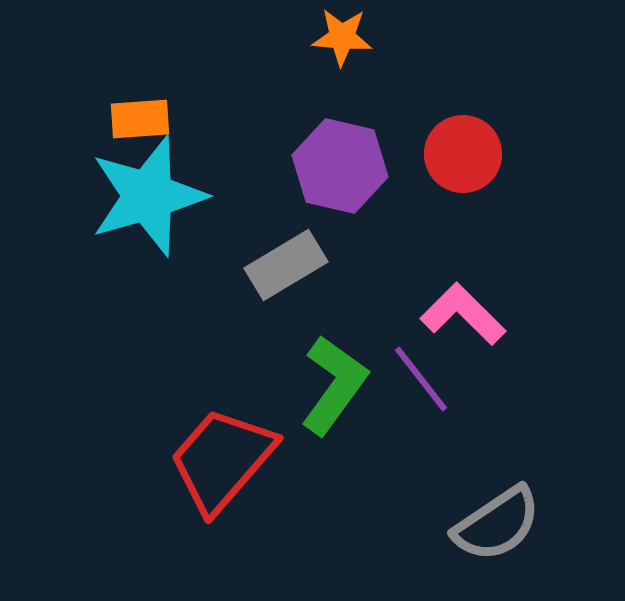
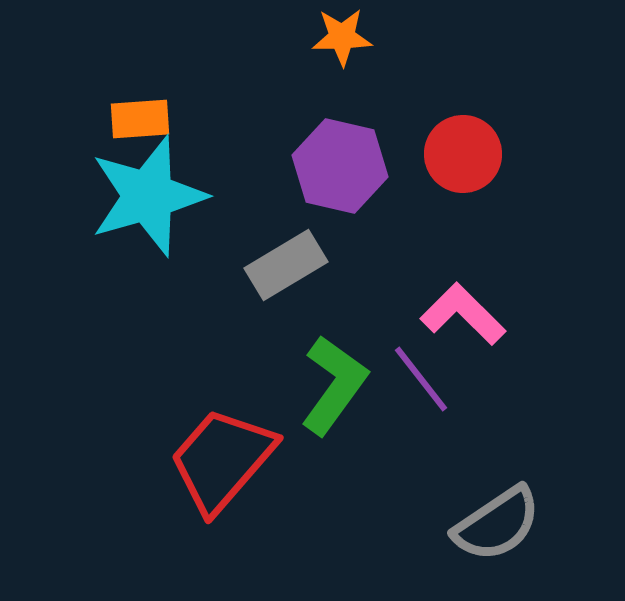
orange star: rotated 6 degrees counterclockwise
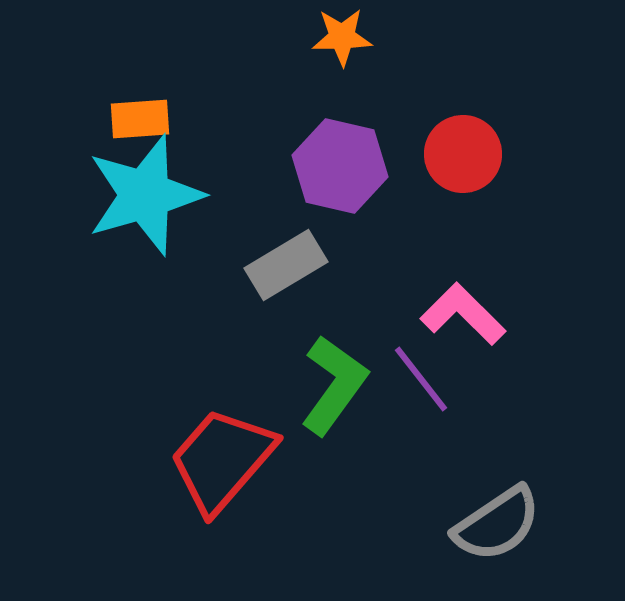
cyan star: moved 3 px left, 1 px up
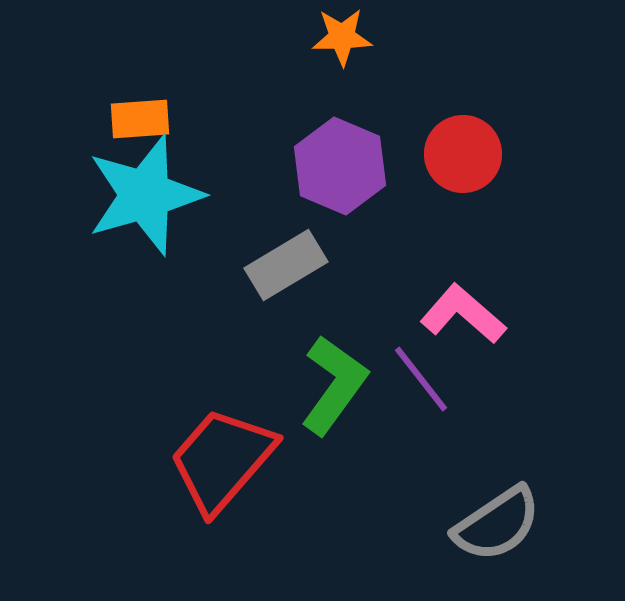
purple hexagon: rotated 10 degrees clockwise
pink L-shape: rotated 4 degrees counterclockwise
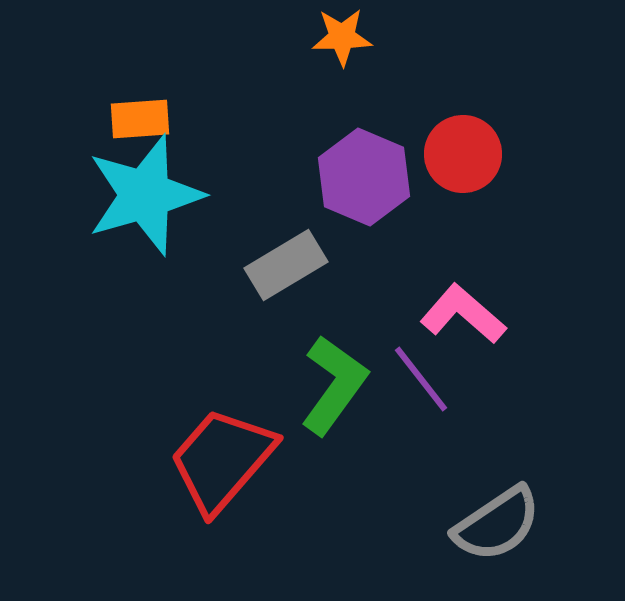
purple hexagon: moved 24 px right, 11 px down
